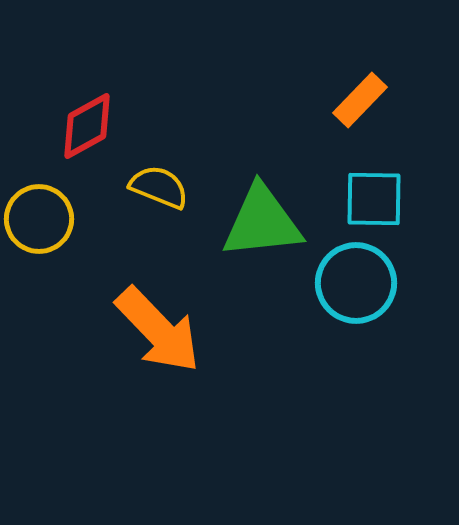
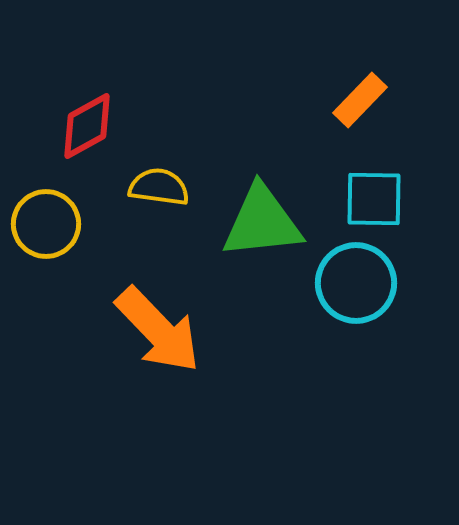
yellow semicircle: rotated 14 degrees counterclockwise
yellow circle: moved 7 px right, 5 px down
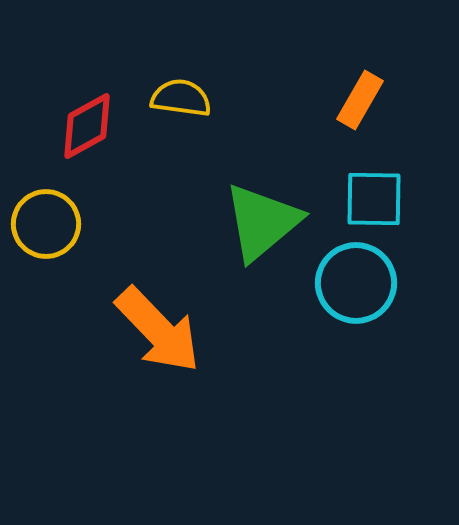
orange rectangle: rotated 14 degrees counterclockwise
yellow semicircle: moved 22 px right, 89 px up
green triangle: rotated 34 degrees counterclockwise
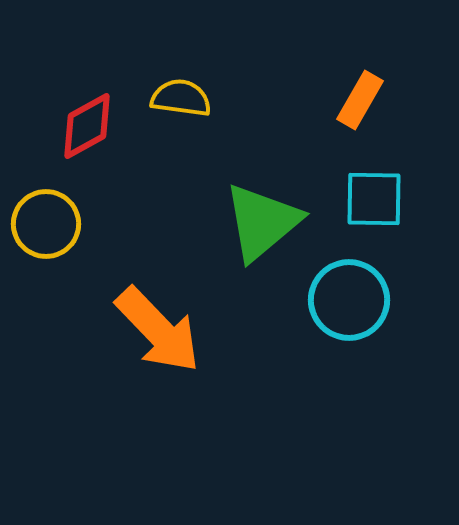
cyan circle: moved 7 px left, 17 px down
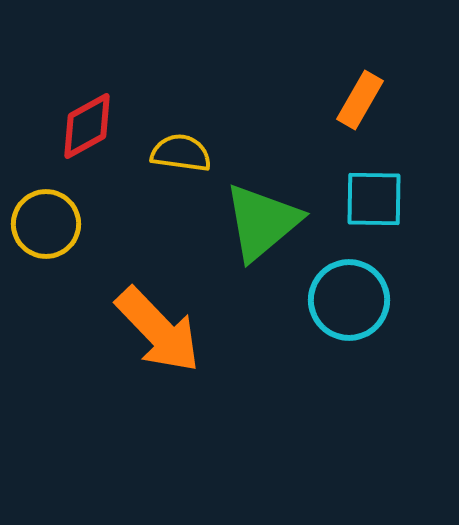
yellow semicircle: moved 55 px down
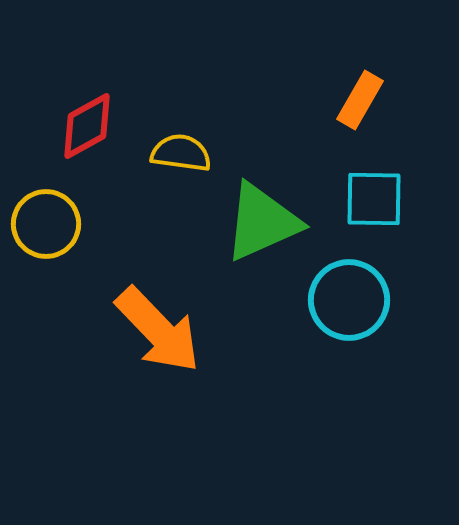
green triangle: rotated 16 degrees clockwise
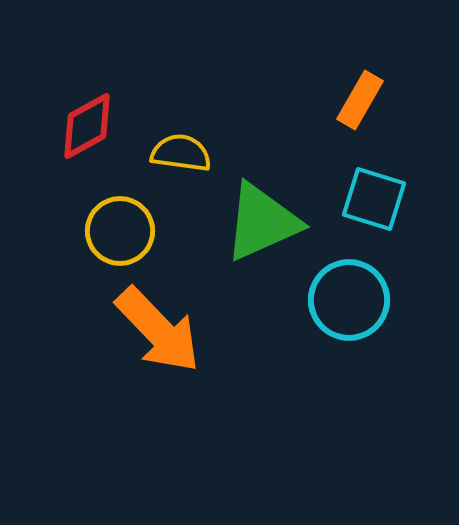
cyan square: rotated 16 degrees clockwise
yellow circle: moved 74 px right, 7 px down
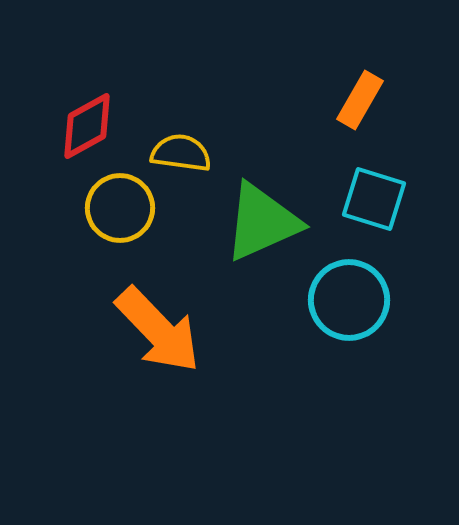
yellow circle: moved 23 px up
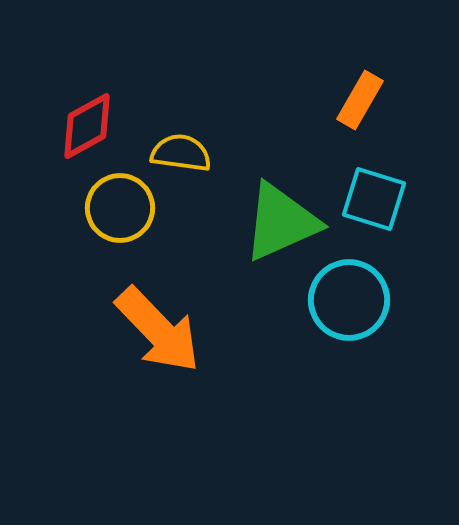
green triangle: moved 19 px right
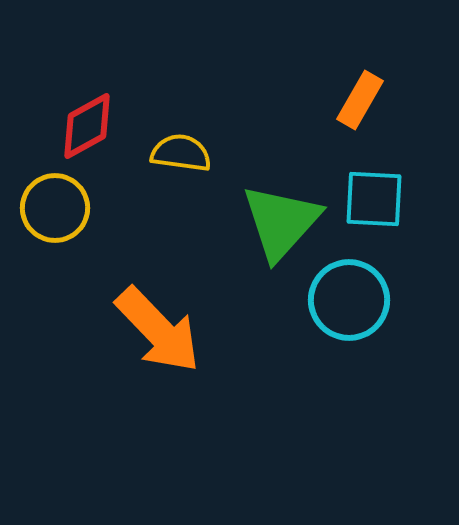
cyan square: rotated 14 degrees counterclockwise
yellow circle: moved 65 px left
green triangle: rotated 24 degrees counterclockwise
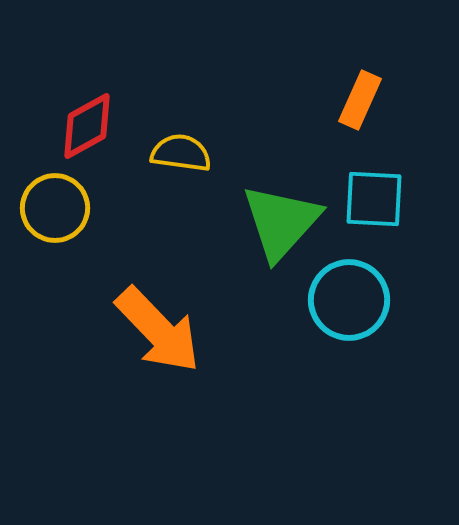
orange rectangle: rotated 6 degrees counterclockwise
